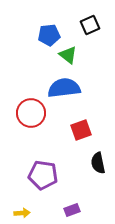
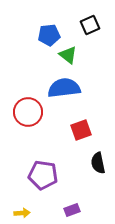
red circle: moved 3 px left, 1 px up
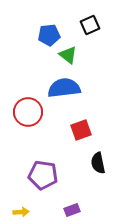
yellow arrow: moved 1 px left, 1 px up
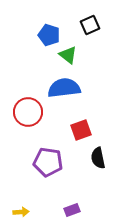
blue pentagon: rotated 25 degrees clockwise
black semicircle: moved 5 px up
purple pentagon: moved 5 px right, 13 px up
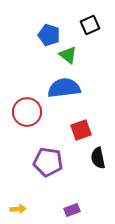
red circle: moved 1 px left
yellow arrow: moved 3 px left, 3 px up
